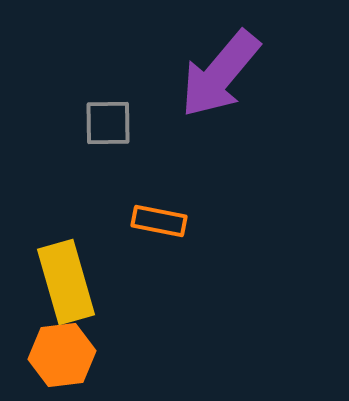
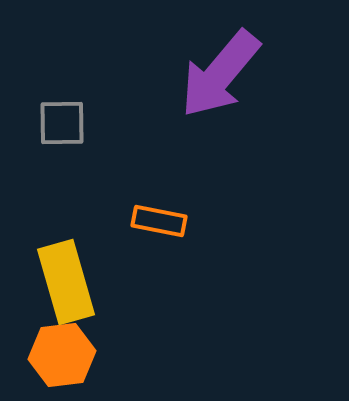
gray square: moved 46 px left
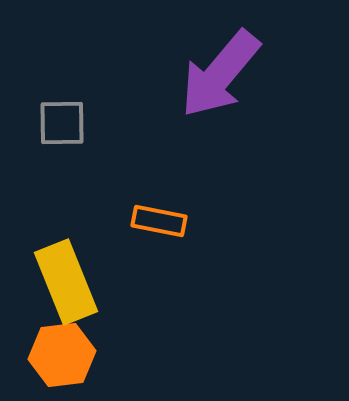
yellow rectangle: rotated 6 degrees counterclockwise
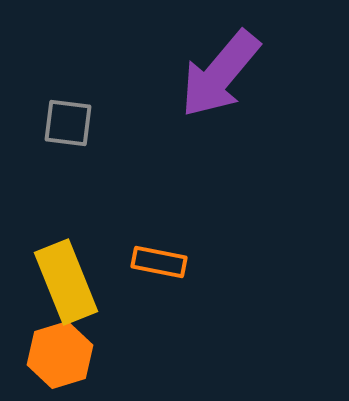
gray square: moved 6 px right; rotated 8 degrees clockwise
orange rectangle: moved 41 px down
orange hexagon: moved 2 px left; rotated 10 degrees counterclockwise
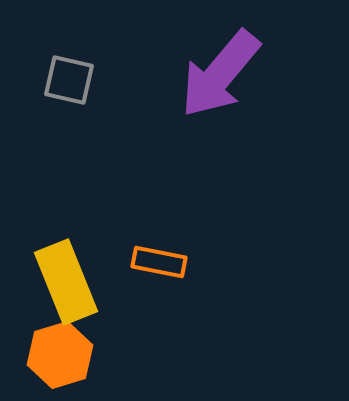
gray square: moved 1 px right, 43 px up; rotated 6 degrees clockwise
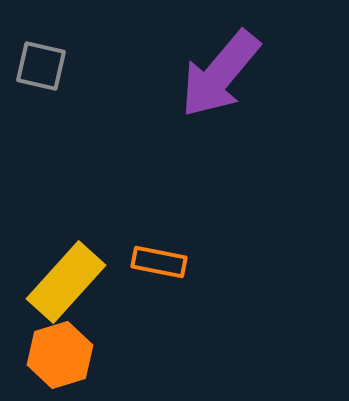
gray square: moved 28 px left, 14 px up
yellow rectangle: rotated 64 degrees clockwise
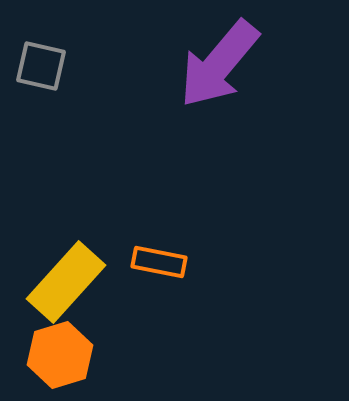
purple arrow: moved 1 px left, 10 px up
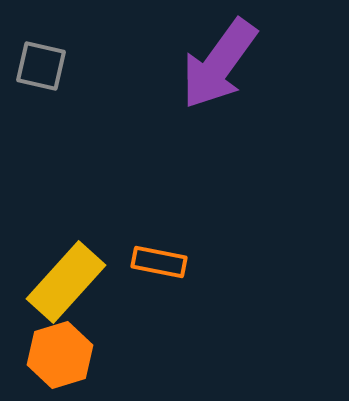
purple arrow: rotated 4 degrees counterclockwise
